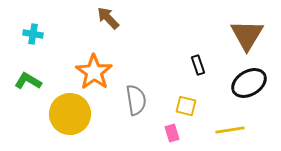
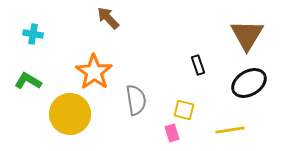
yellow square: moved 2 px left, 4 px down
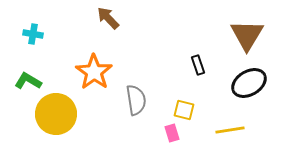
yellow circle: moved 14 px left
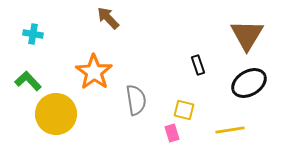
green L-shape: rotated 16 degrees clockwise
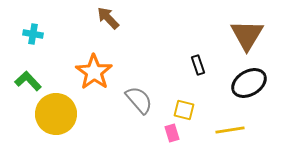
gray semicircle: moved 3 px right; rotated 32 degrees counterclockwise
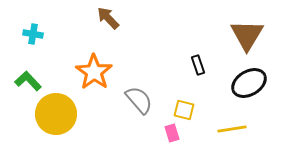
yellow line: moved 2 px right, 1 px up
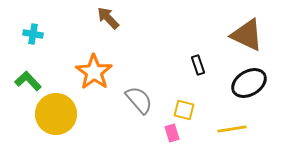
brown triangle: rotated 36 degrees counterclockwise
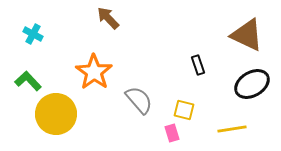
cyan cross: rotated 18 degrees clockwise
black ellipse: moved 3 px right, 1 px down
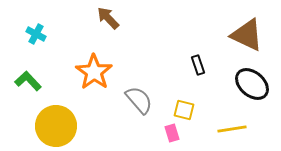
cyan cross: moved 3 px right
black ellipse: rotated 72 degrees clockwise
yellow circle: moved 12 px down
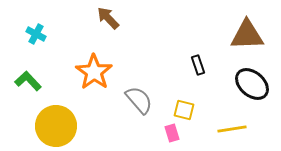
brown triangle: rotated 27 degrees counterclockwise
